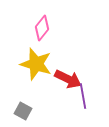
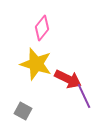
purple line: moved 1 px right; rotated 15 degrees counterclockwise
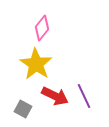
yellow star: rotated 16 degrees clockwise
red arrow: moved 13 px left, 17 px down
gray square: moved 2 px up
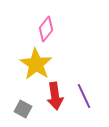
pink diamond: moved 4 px right, 1 px down
red arrow: rotated 56 degrees clockwise
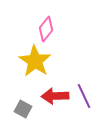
yellow star: moved 1 px left, 3 px up
red arrow: rotated 96 degrees clockwise
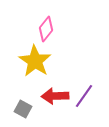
purple line: rotated 60 degrees clockwise
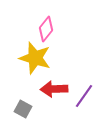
yellow star: moved 3 px up; rotated 16 degrees counterclockwise
red arrow: moved 1 px left, 7 px up
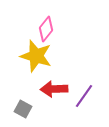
yellow star: moved 1 px right, 2 px up
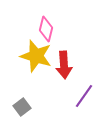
pink diamond: rotated 25 degrees counterclockwise
red arrow: moved 10 px right, 24 px up; rotated 92 degrees counterclockwise
gray square: moved 1 px left, 2 px up; rotated 24 degrees clockwise
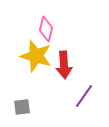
gray square: rotated 30 degrees clockwise
